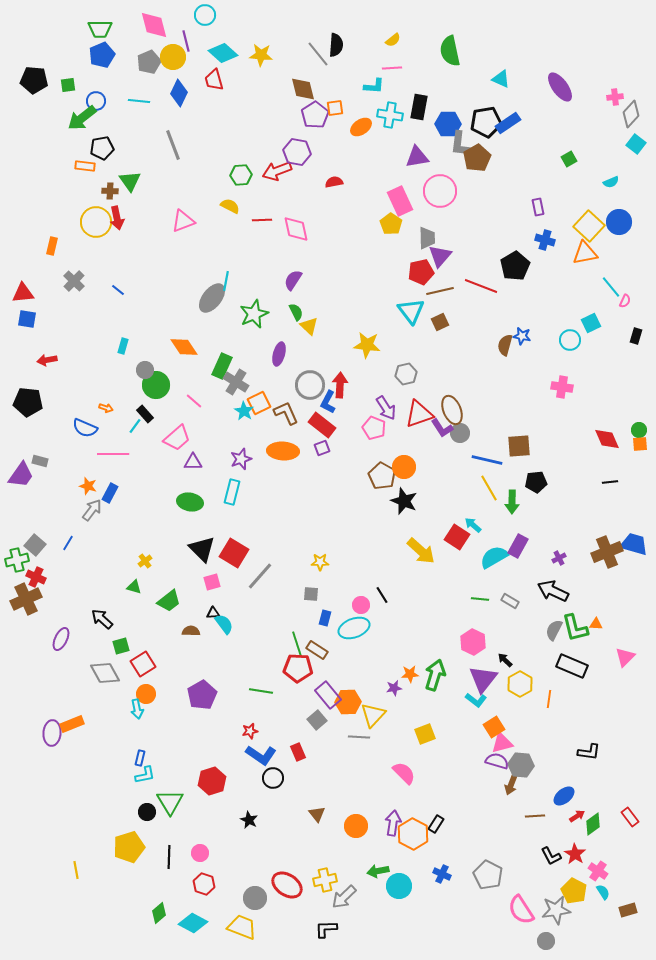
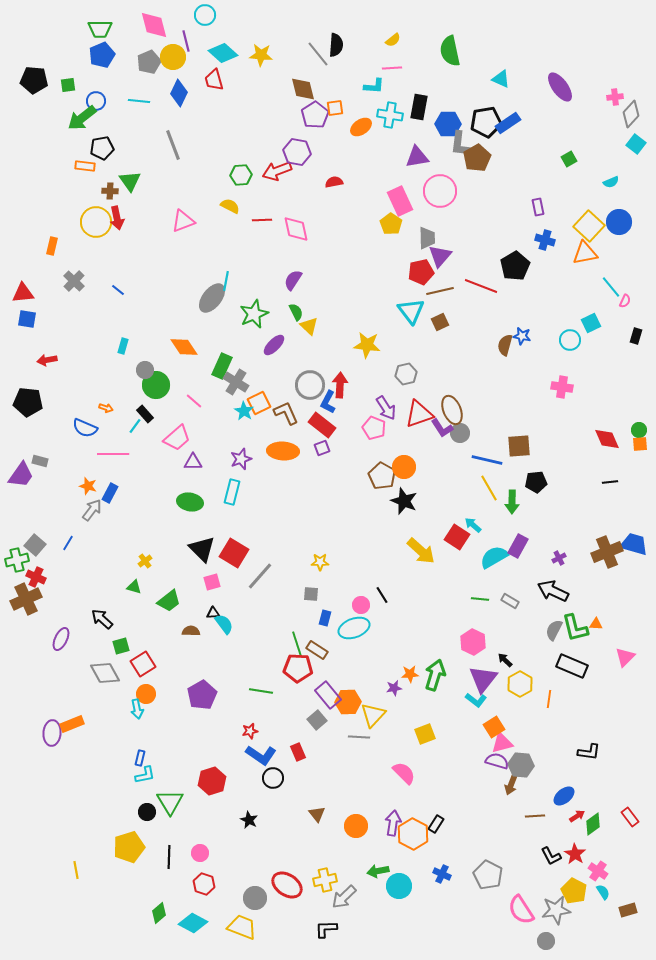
purple ellipse at (279, 354): moved 5 px left, 9 px up; rotated 30 degrees clockwise
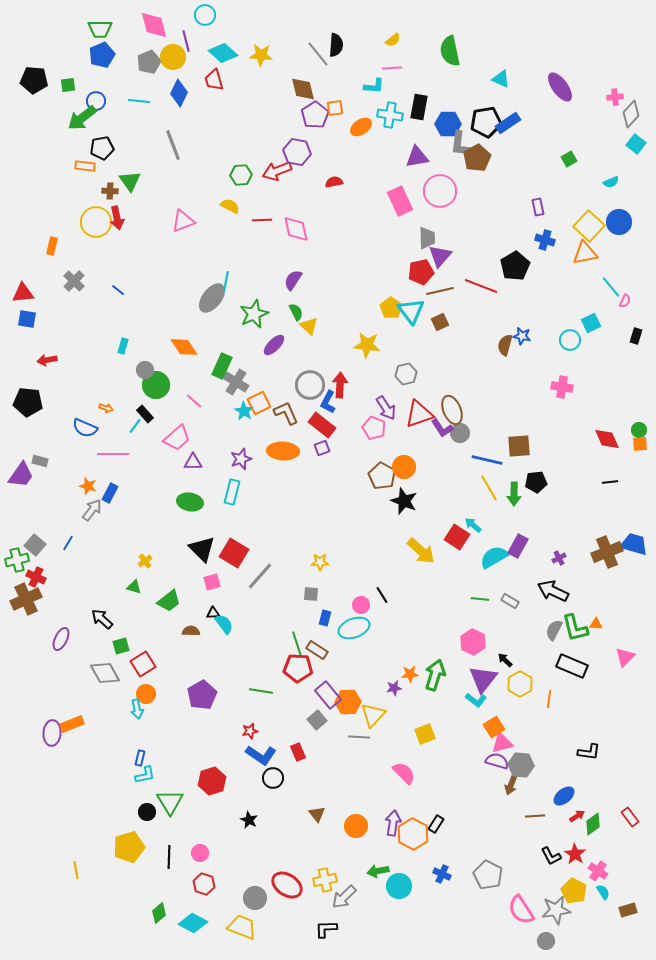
yellow pentagon at (391, 224): moved 84 px down
green arrow at (512, 502): moved 2 px right, 8 px up
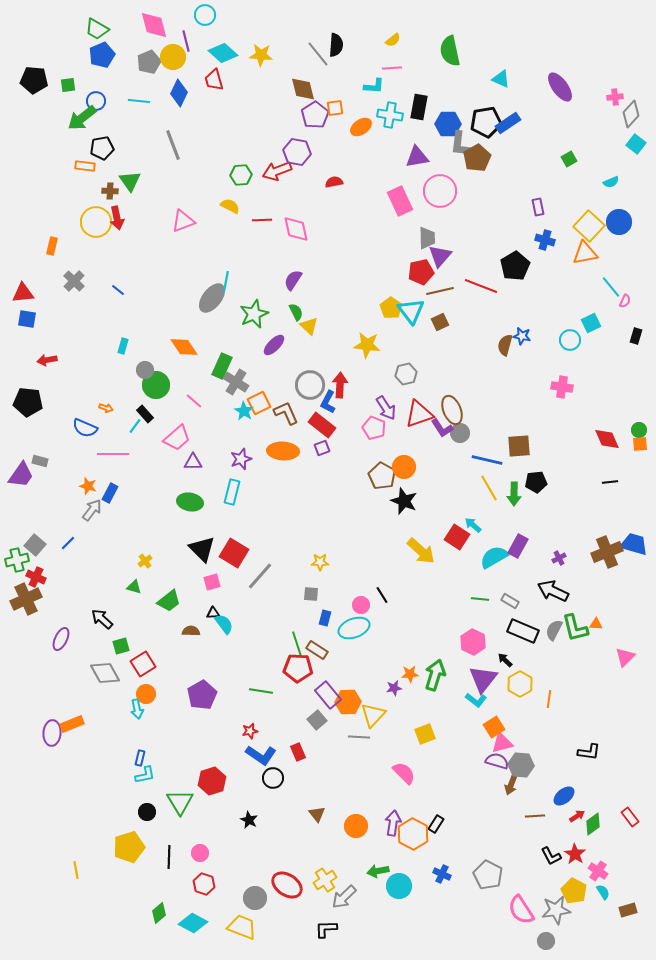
green trapezoid at (100, 29): moved 3 px left; rotated 30 degrees clockwise
blue line at (68, 543): rotated 14 degrees clockwise
black rectangle at (572, 666): moved 49 px left, 35 px up
green triangle at (170, 802): moved 10 px right
yellow cross at (325, 880): rotated 20 degrees counterclockwise
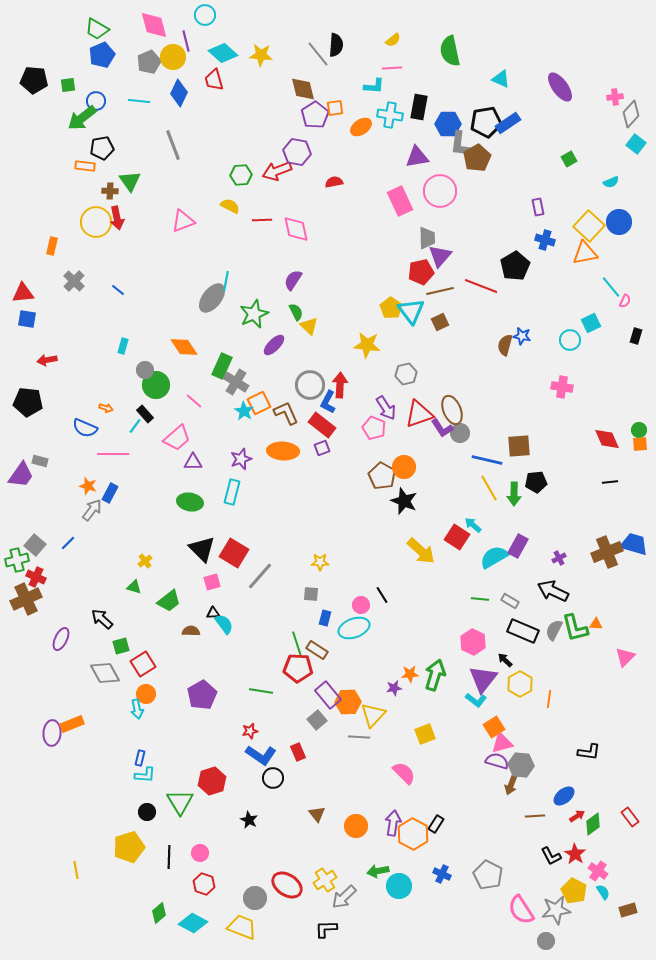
cyan L-shape at (145, 775): rotated 15 degrees clockwise
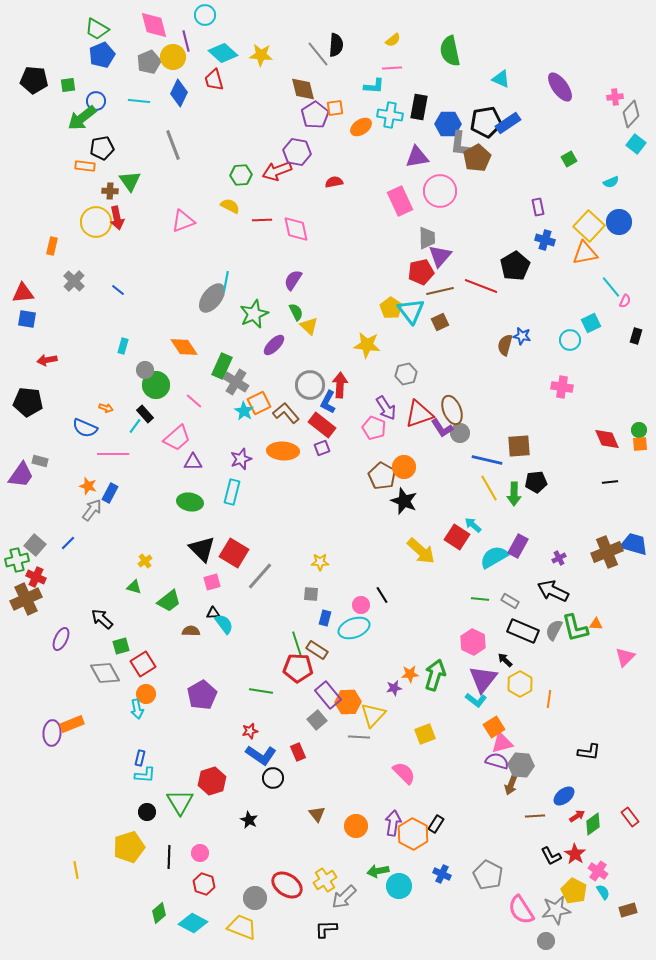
brown L-shape at (286, 413): rotated 16 degrees counterclockwise
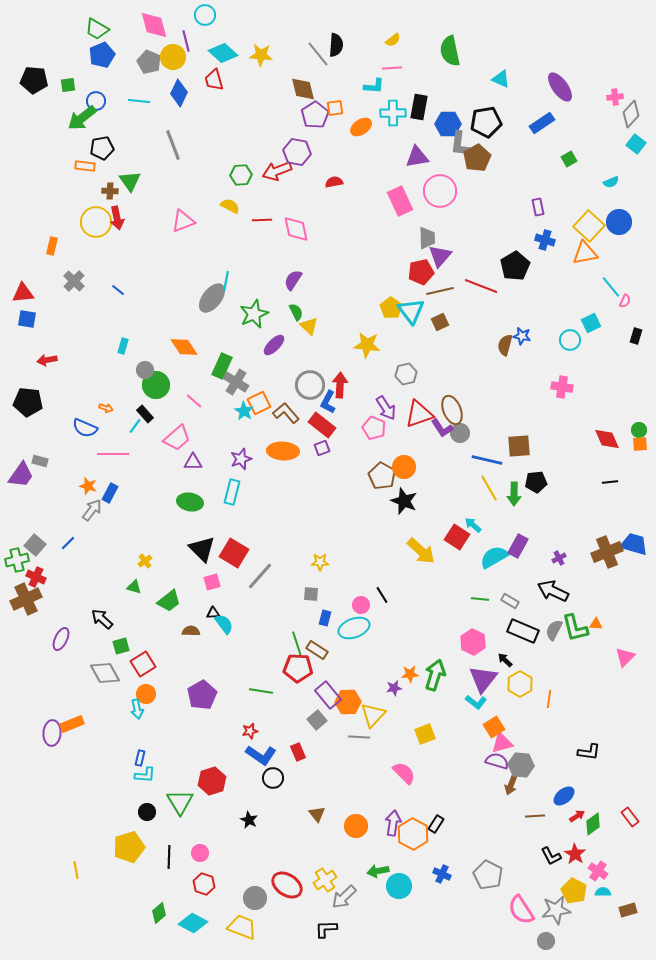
gray pentagon at (149, 62): rotated 25 degrees counterclockwise
cyan cross at (390, 115): moved 3 px right, 2 px up; rotated 10 degrees counterclockwise
blue rectangle at (508, 123): moved 34 px right
cyan L-shape at (476, 700): moved 2 px down
cyan semicircle at (603, 892): rotated 56 degrees counterclockwise
